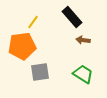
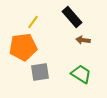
orange pentagon: moved 1 px right, 1 px down
green trapezoid: moved 2 px left
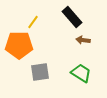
orange pentagon: moved 4 px left, 2 px up; rotated 8 degrees clockwise
green trapezoid: moved 1 px up
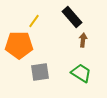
yellow line: moved 1 px right, 1 px up
brown arrow: rotated 88 degrees clockwise
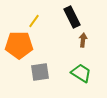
black rectangle: rotated 15 degrees clockwise
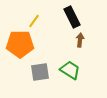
brown arrow: moved 3 px left
orange pentagon: moved 1 px right, 1 px up
green trapezoid: moved 11 px left, 3 px up
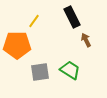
brown arrow: moved 6 px right; rotated 32 degrees counterclockwise
orange pentagon: moved 3 px left, 1 px down
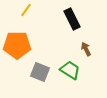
black rectangle: moved 2 px down
yellow line: moved 8 px left, 11 px up
brown arrow: moved 9 px down
gray square: rotated 30 degrees clockwise
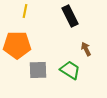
yellow line: moved 1 px left, 1 px down; rotated 24 degrees counterclockwise
black rectangle: moved 2 px left, 3 px up
gray square: moved 2 px left, 2 px up; rotated 24 degrees counterclockwise
